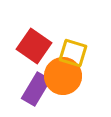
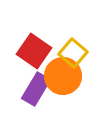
red square: moved 5 px down
yellow square: rotated 24 degrees clockwise
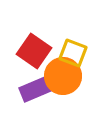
yellow square: rotated 20 degrees counterclockwise
purple rectangle: rotated 36 degrees clockwise
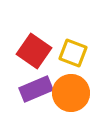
orange circle: moved 8 px right, 17 px down
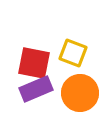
red square: moved 12 px down; rotated 24 degrees counterclockwise
orange circle: moved 9 px right
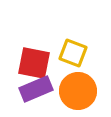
orange circle: moved 2 px left, 2 px up
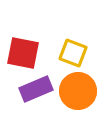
red square: moved 11 px left, 10 px up
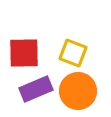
red square: moved 1 px right; rotated 12 degrees counterclockwise
